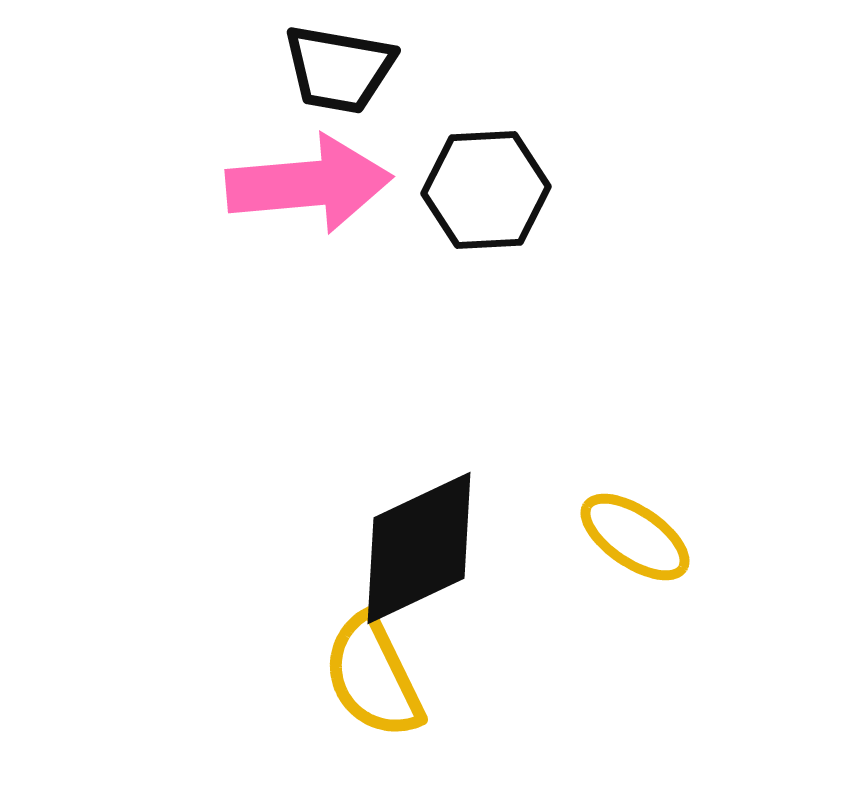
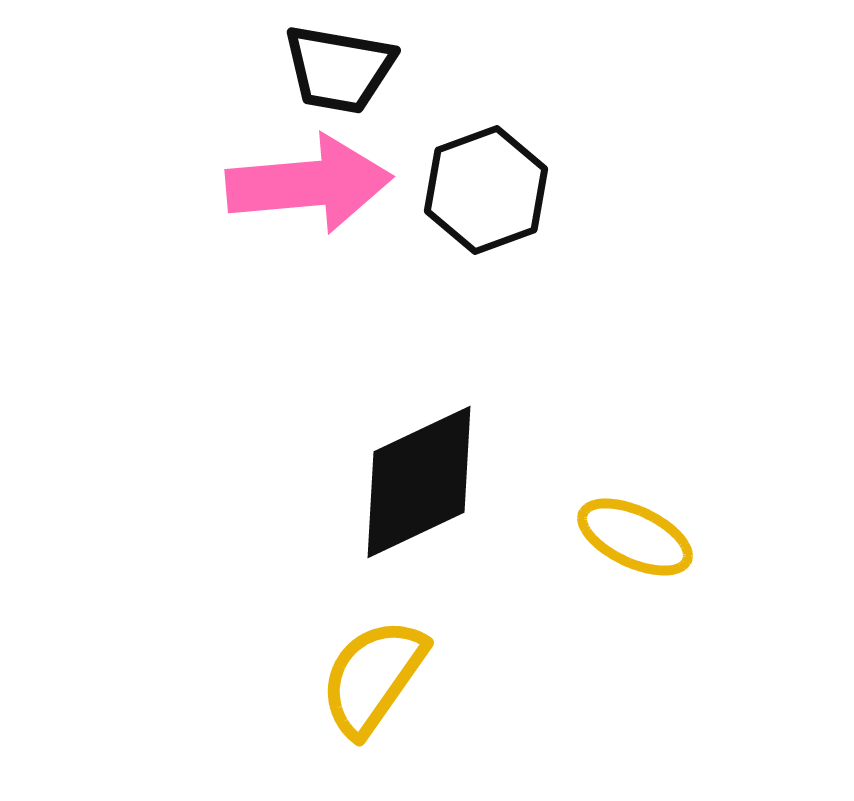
black hexagon: rotated 17 degrees counterclockwise
yellow ellipse: rotated 9 degrees counterclockwise
black diamond: moved 66 px up
yellow semicircle: rotated 61 degrees clockwise
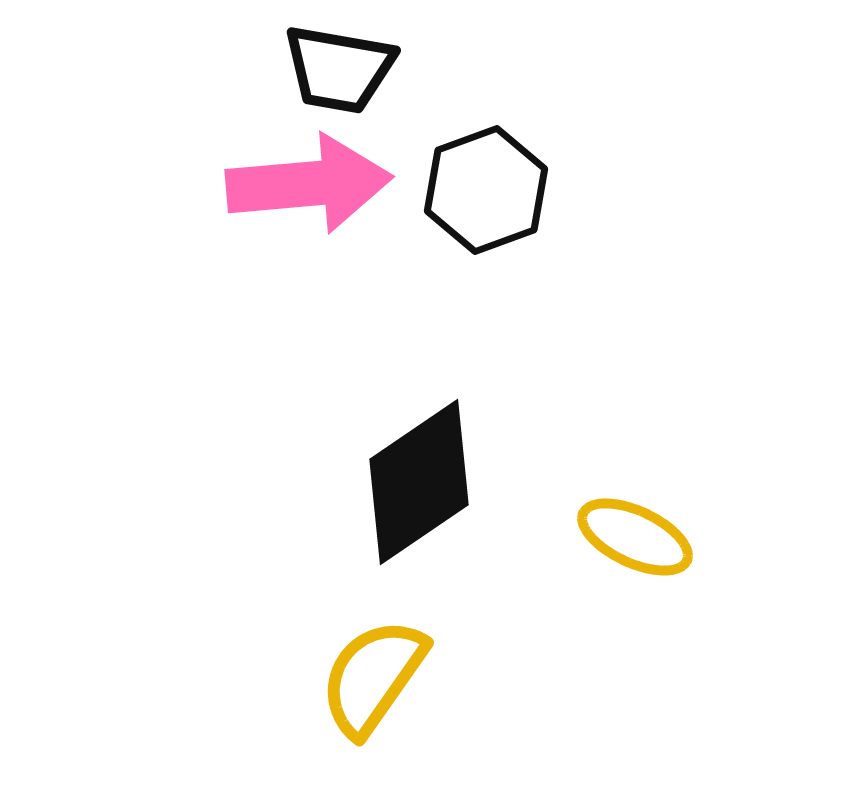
black diamond: rotated 9 degrees counterclockwise
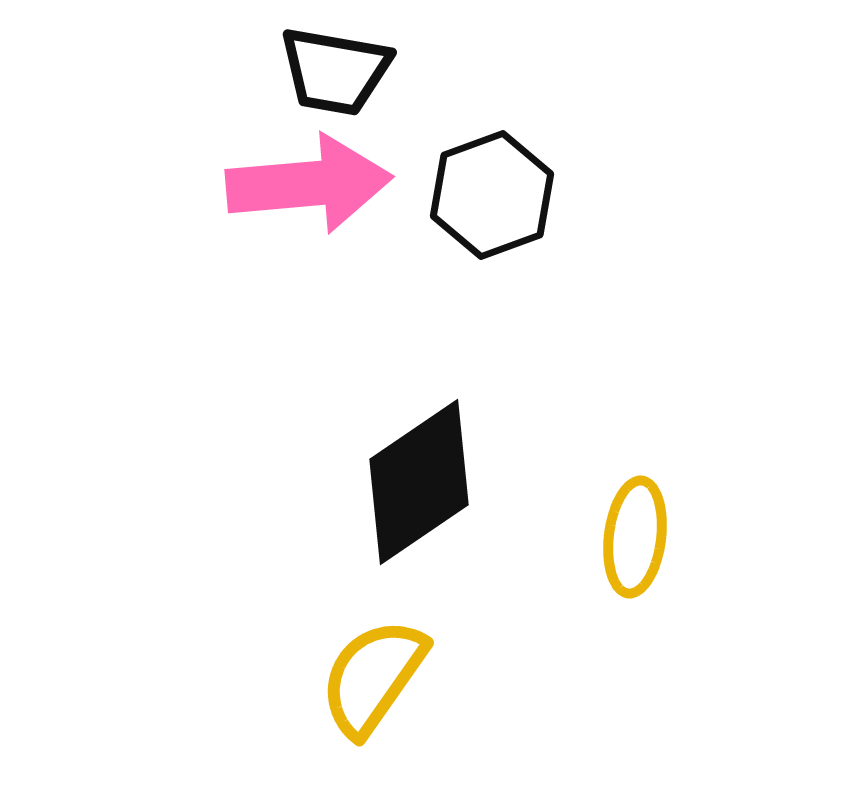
black trapezoid: moved 4 px left, 2 px down
black hexagon: moved 6 px right, 5 px down
yellow ellipse: rotated 72 degrees clockwise
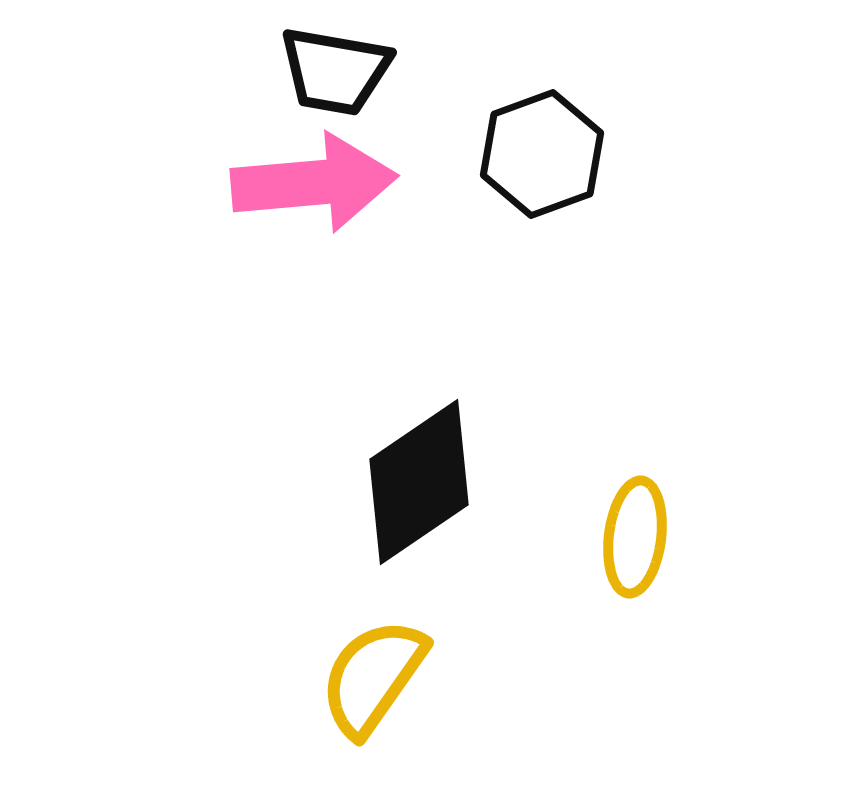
pink arrow: moved 5 px right, 1 px up
black hexagon: moved 50 px right, 41 px up
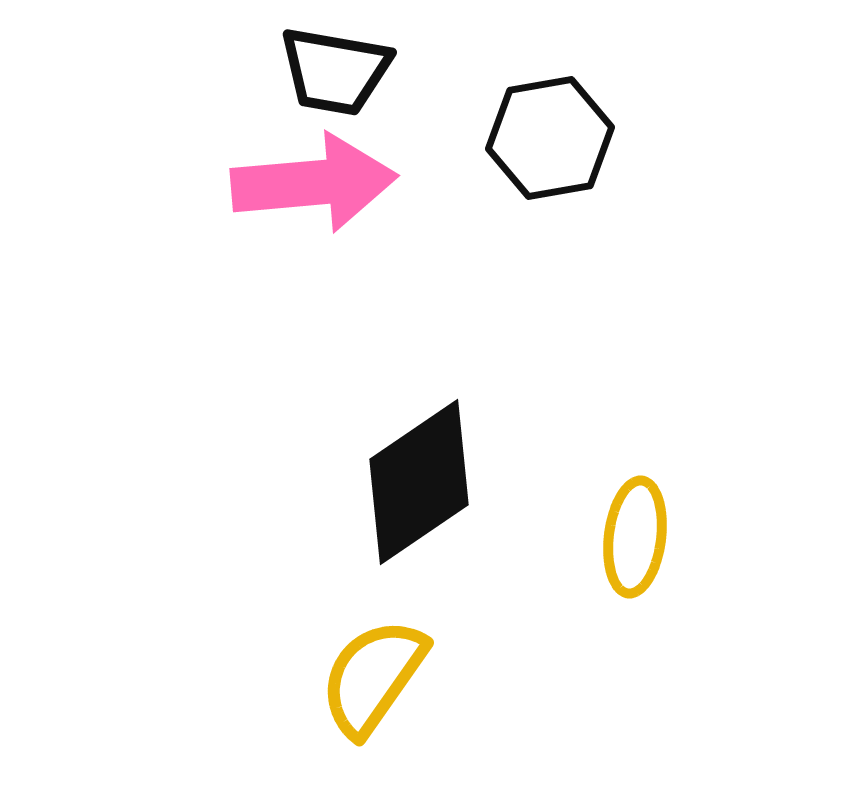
black hexagon: moved 8 px right, 16 px up; rotated 10 degrees clockwise
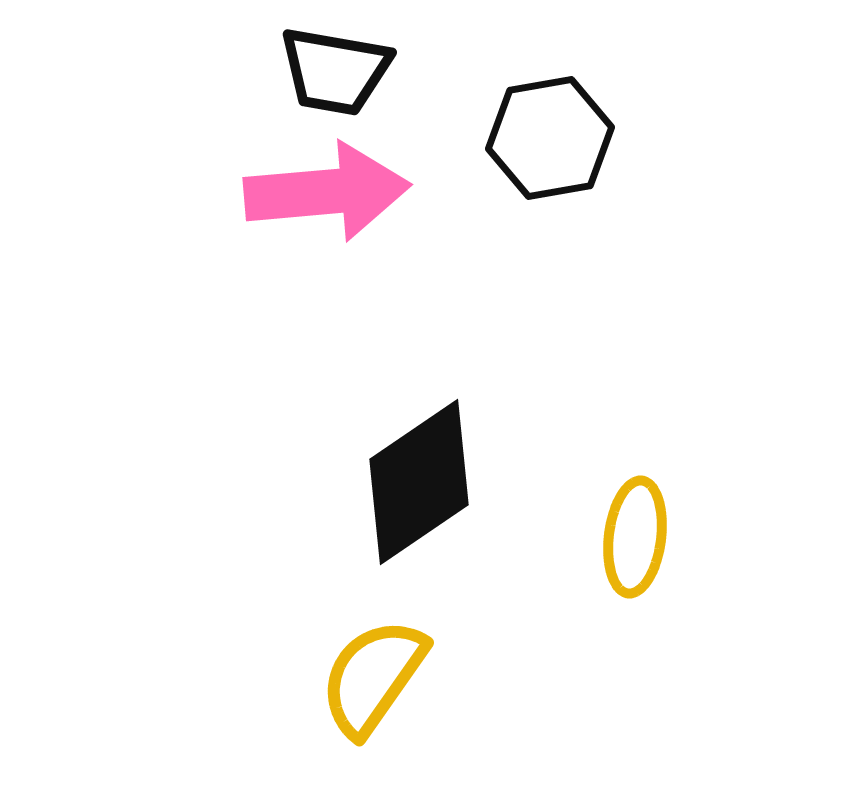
pink arrow: moved 13 px right, 9 px down
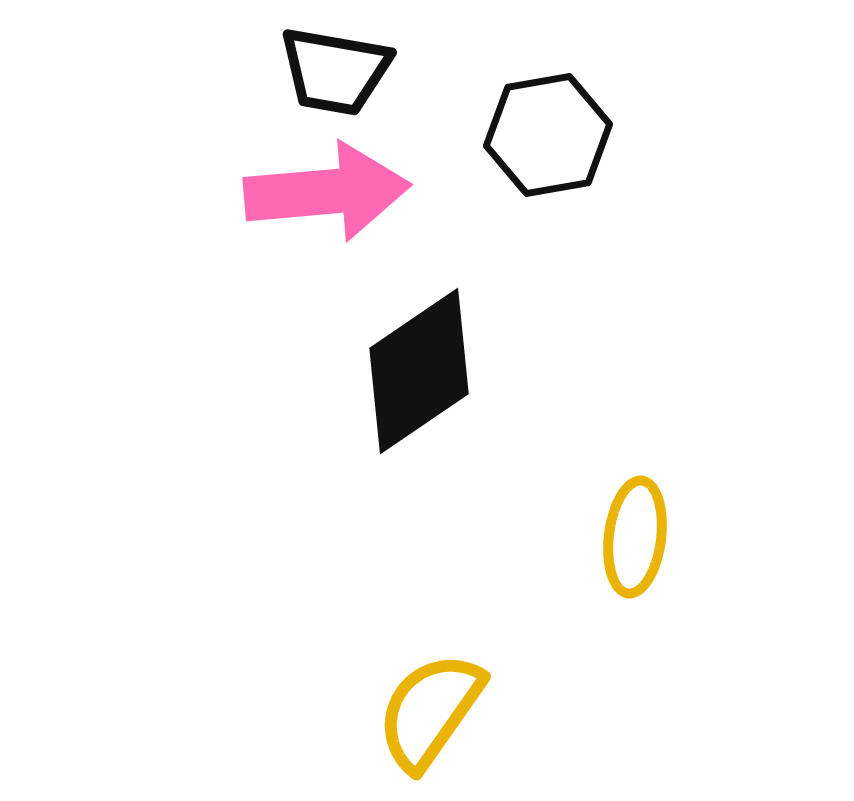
black hexagon: moved 2 px left, 3 px up
black diamond: moved 111 px up
yellow semicircle: moved 57 px right, 34 px down
